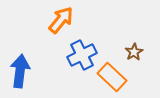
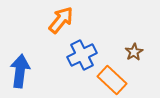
orange rectangle: moved 3 px down
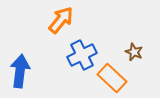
brown star: rotated 18 degrees counterclockwise
orange rectangle: moved 2 px up
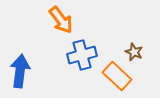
orange arrow: rotated 104 degrees clockwise
blue cross: rotated 12 degrees clockwise
orange rectangle: moved 5 px right, 2 px up
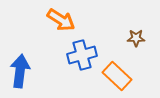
orange arrow: rotated 20 degrees counterclockwise
brown star: moved 2 px right, 14 px up; rotated 24 degrees counterclockwise
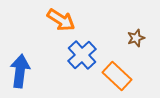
brown star: rotated 18 degrees counterclockwise
blue cross: rotated 28 degrees counterclockwise
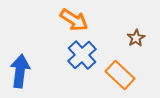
orange arrow: moved 13 px right
brown star: rotated 12 degrees counterclockwise
orange rectangle: moved 3 px right, 1 px up
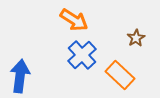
blue arrow: moved 5 px down
